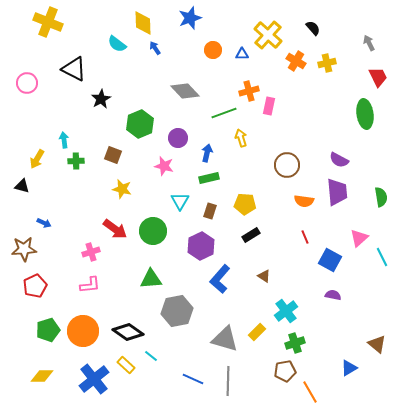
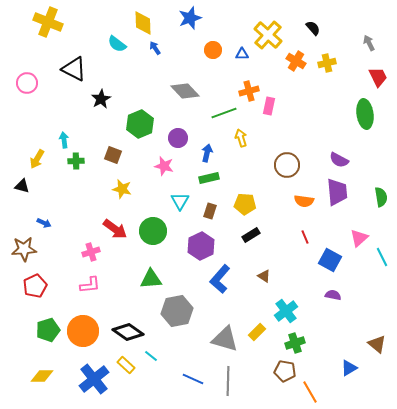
brown pentagon at (285, 371): rotated 20 degrees clockwise
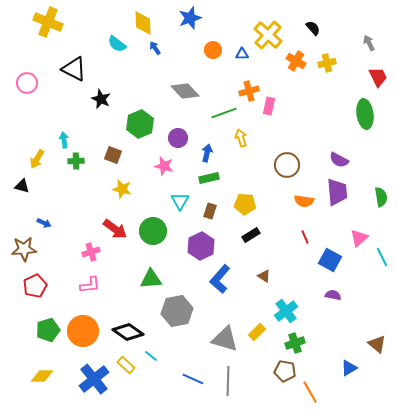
black star at (101, 99): rotated 18 degrees counterclockwise
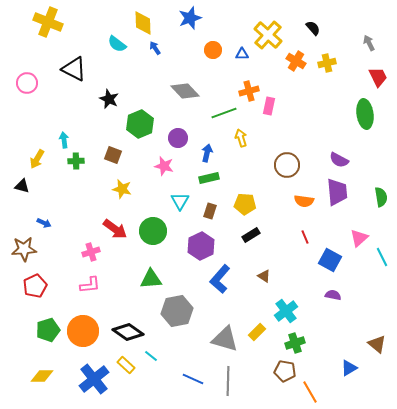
black star at (101, 99): moved 8 px right
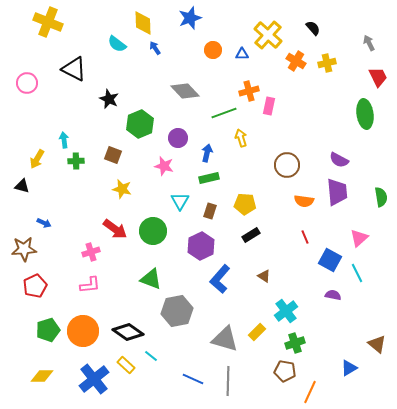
cyan line at (382, 257): moved 25 px left, 16 px down
green triangle at (151, 279): rotated 25 degrees clockwise
orange line at (310, 392): rotated 55 degrees clockwise
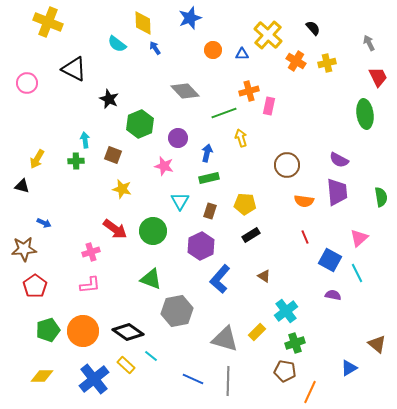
cyan arrow at (64, 140): moved 21 px right
red pentagon at (35, 286): rotated 10 degrees counterclockwise
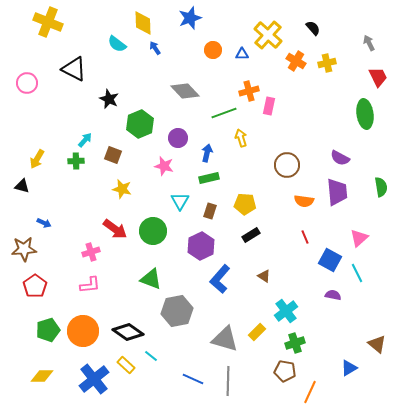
cyan arrow at (85, 140): rotated 49 degrees clockwise
purple semicircle at (339, 160): moved 1 px right, 2 px up
green semicircle at (381, 197): moved 10 px up
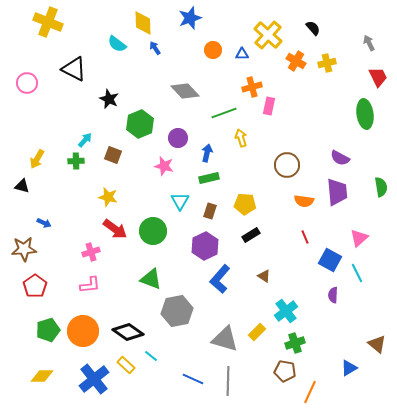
orange cross at (249, 91): moved 3 px right, 4 px up
yellow star at (122, 189): moved 14 px left, 8 px down
purple hexagon at (201, 246): moved 4 px right
purple semicircle at (333, 295): rotated 98 degrees counterclockwise
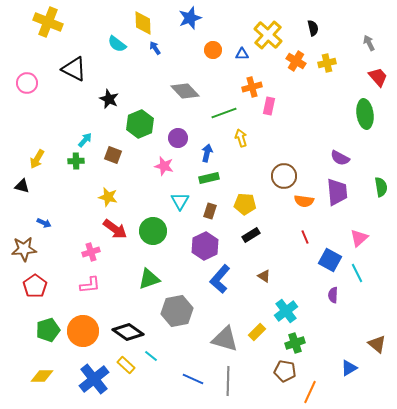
black semicircle at (313, 28): rotated 28 degrees clockwise
red trapezoid at (378, 77): rotated 15 degrees counterclockwise
brown circle at (287, 165): moved 3 px left, 11 px down
green triangle at (151, 279): moved 2 px left; rotated 40 degrees counterclockwise
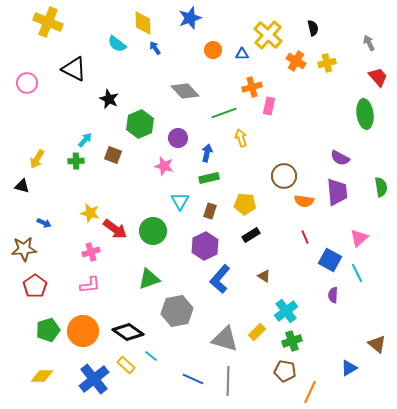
yellow star at (108, 197): moved 18 px left, 16 px down
green cross at (295, 343): moved 3 px left, 2 px up
